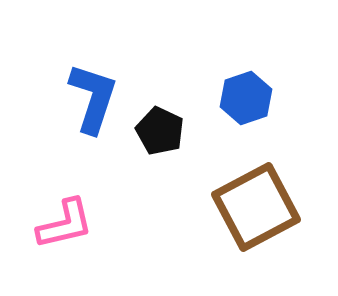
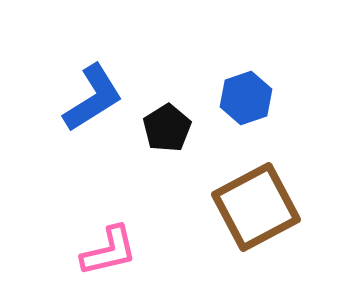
blue L-shape: rotated 40 degrees clockwise
black pentagon: moved 7 px right, 3 px up; rotated 15 degrees clockwise
pink L-shape: moved 44 px right, 27 px down
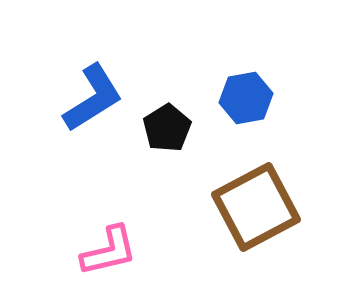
blue hexagon: rotated 9 degrees clockwise
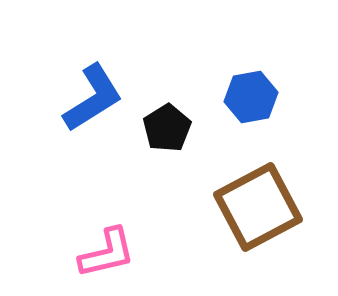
blue hexagon: moved 5 px right, 1 px up
brown square: moved 2 px right
pink L-shape: moved 2 px left, 2 px down
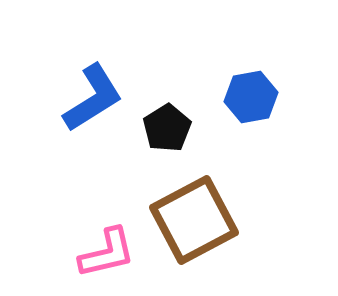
brown square: moved 64 px left, 13 px down
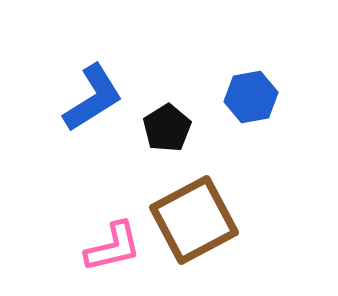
pink L-shape: moved 6 px right, 6 px up
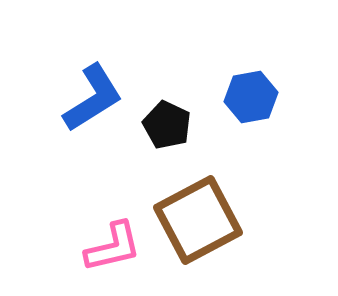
black pentagon: moved 3 px up; rotated 15 degrees counterclockwise
brown square: moved 4 px right
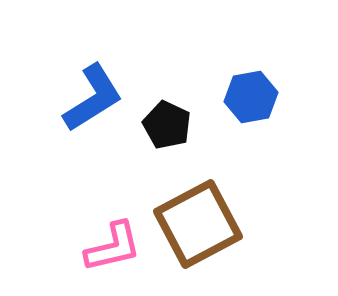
brown square: moved 4 px down
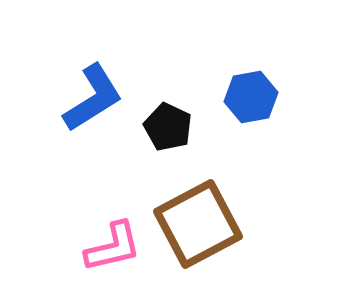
black pentagon: moved 1 px right, 2 px down
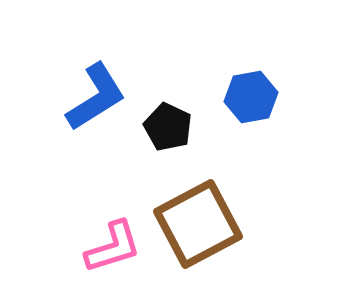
blue L-shape: moved 3 px right, 1 px up
pink L-shape: rotated 4 degrees counterclockwise
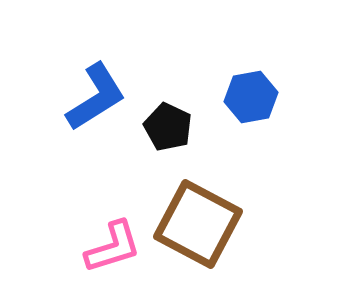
brown square: rotated 34 degrees counterclockwise
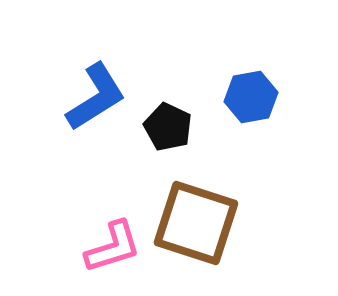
brown square: moved 2 px left, 1 px up; rotated 10 degrees counterclockwise
